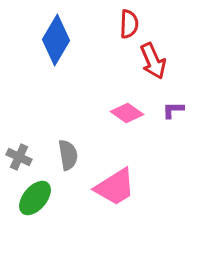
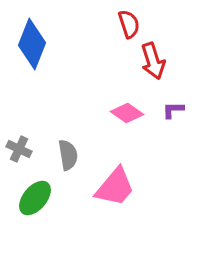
red semicircle: rotated 20 degrees counterclockwise
blue diamond: moved 24 px left, 4 px down; rotated 9 degrees counterclockwise
red arrow: rotated 6 degrees clockwise
gray cross: moved 8 px up
pink trapezoid: rotated 18 degrees counterclockwise
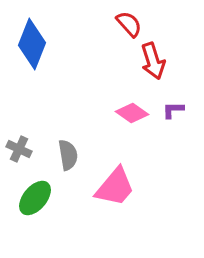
red semicircle: rotated 24 degrees counterclockwise
pink diamond: moved 5 px right
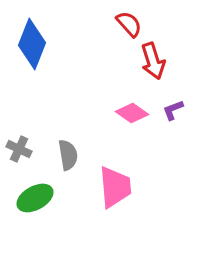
purple L-shape: rotated 20 degrees counterclockwise
pink trapezoid: rotated 45 degrees counterclockwise
green ellipse: rotated 21 degrees clockwise
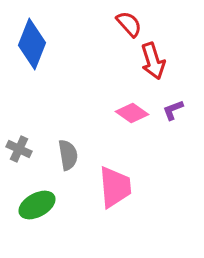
green ellipse: moved 2 px right, 7 px down
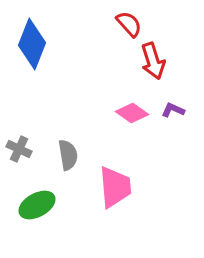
purple L-shape: rotated 45 degrees clockwise
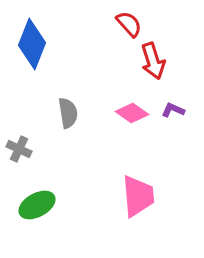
gray semicircle: moved 42 px up
pink trapezoid: moved 23 px right, 9 px down
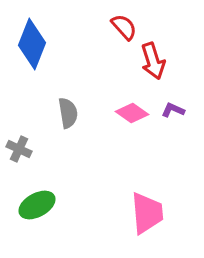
red semicircle: moved 5 px left, 3 px down
pink trapezoid: moved 9 px right, 17 px down
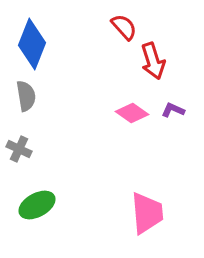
gray semicircle: moved 42 px left, 17 px up
